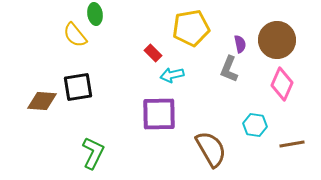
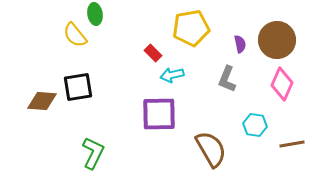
gray L-shape: moved 2 px left, 10 px down
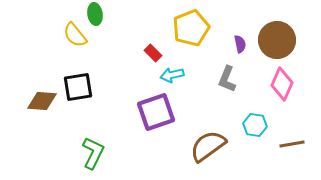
yellow pentagon: rotated 12 degrees counterclockwise
purple square: moved 3 px left, 2 px up; rotated 18 degrees counterclockwise
brown semicircle: moved 3 px left, 3 px up; rotated 96 degrees counterclockwise
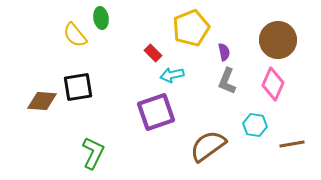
green ellipse: moved 6 px right, 4 px down
brown circle: moved 1 px right
purple semicircle: moved 16 px left, 8 px down
gray L-shape: moved 2 px down
pink diamond: moved 9 px left
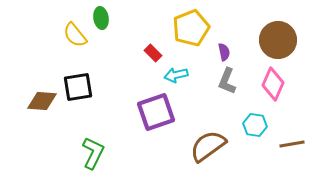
cyan arrow: moved 4 px right
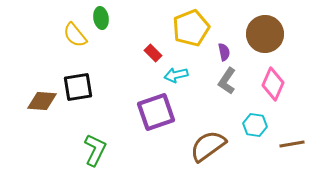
brown circle: moved 13 px left, 6 px up
gray L-shape: rotated 12 degrees clockwise
green L-shape: moved 2 px right, 3 px up
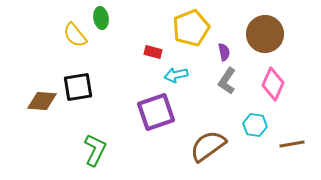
red rectangle: moved 1 px up; rotated 30 degrees counterclockwise
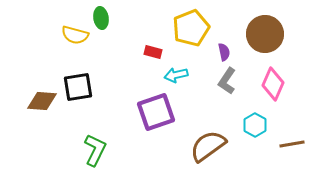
yellow semicircle: rotated 36 degrees counterclockwise
cyan hexagon: rotated 20 degrees clockwise
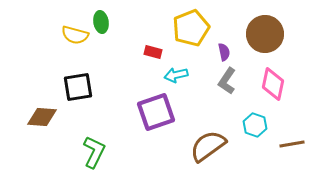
green ellipse: moved 4 px down
pink diamond: rotated 12 degrees counterclockwise
brown diamond: moved 16 px down
cyan hexagon: rotated 10 degrees counterclockwise
green L-shape: moved 1 px left, 2 px down
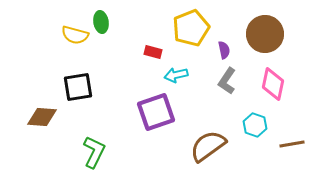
purple semicircle: moved 2 px up
